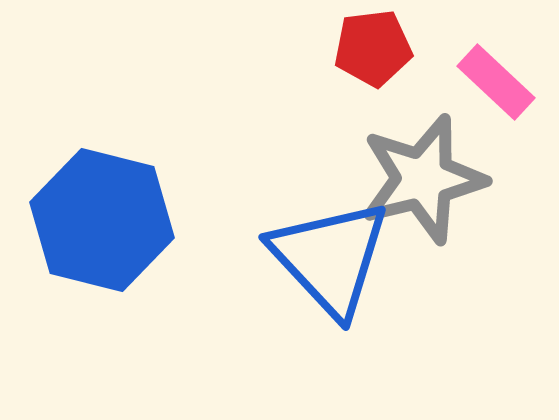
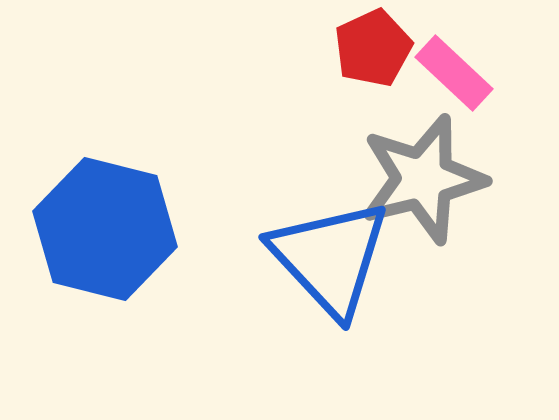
red pentagon: rotated 18 degrees counterclockwise
pink rectangle: moved 42 px left, 9 px up
blue hexagon: moved 3 px right, 9 px down
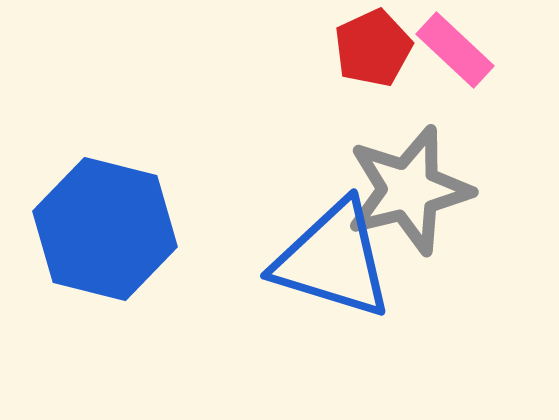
pink rectangle: moved 1 px right, 23 px up
gray star: moved 14 px left, 11 px down
blue triangle: moved 3 px right, 2 px down; rotated 30 degrees counterclockwise
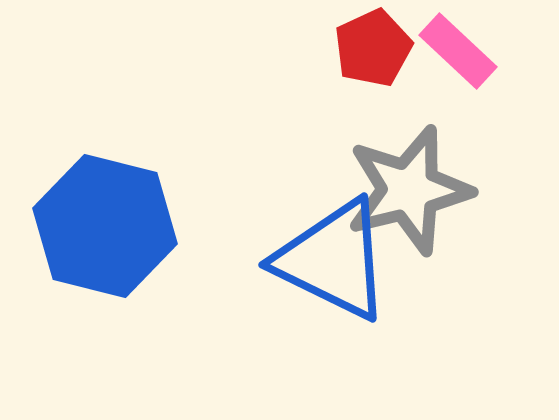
pink rectangle: moved 3 px right, 1 px down
blue hexagon: moved 3 px up
blue triangle: rotated 9 degrees clockwise
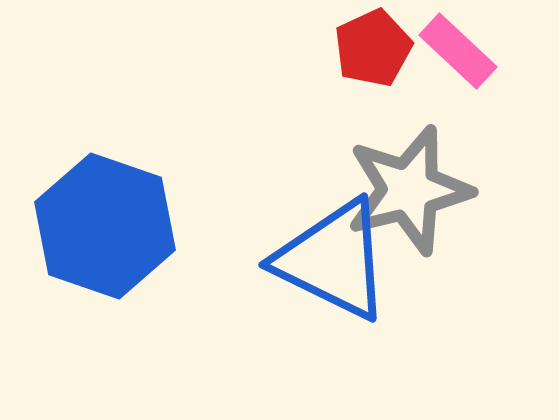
blue hexagon: rotated 5 degrees clockwise
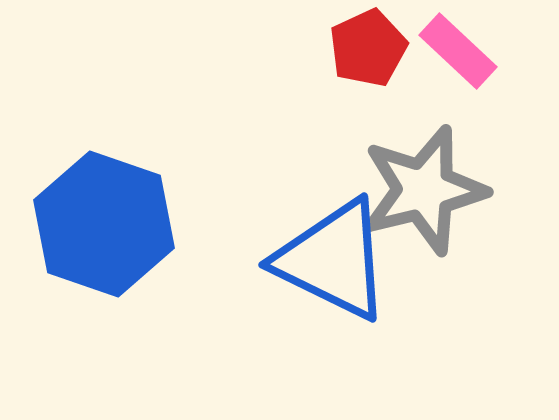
red pentagon: moved 5 px left
gray star: moved 15 px right
blue hexagon: moved 1 px left, 2 px up
